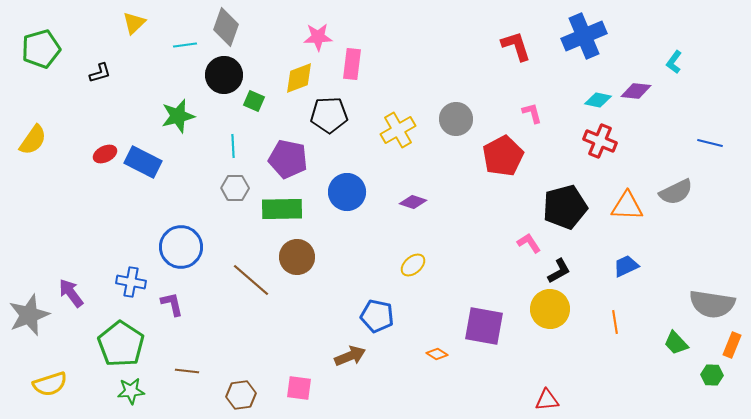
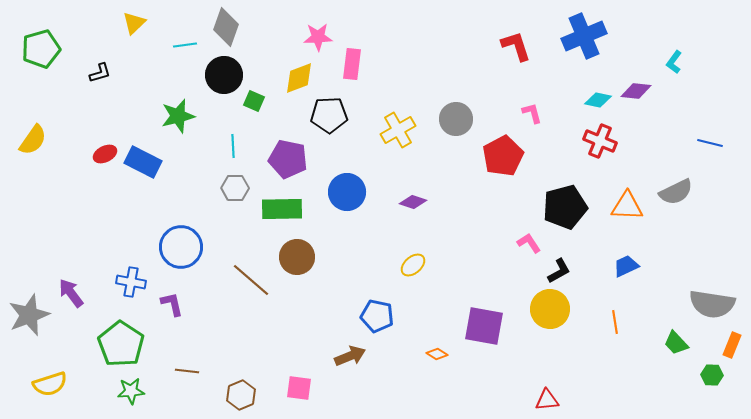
brown hexagon at (241, 395): rotated 16 degrees counterclockwise
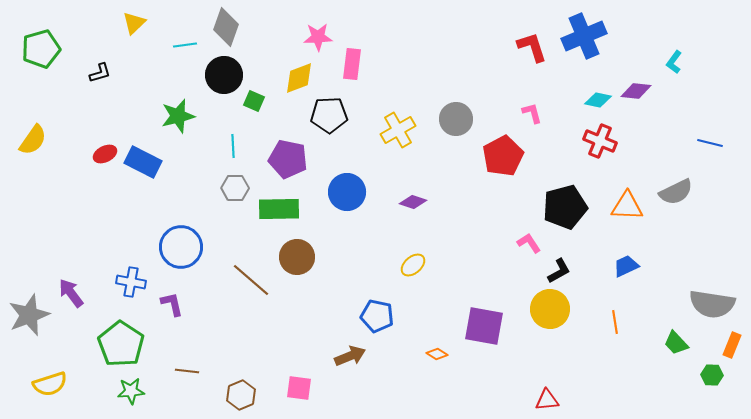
red L-shape at (516, 46): moved 16 px right, 1 px down
green rectangle at (282, 209): moved 3 px left
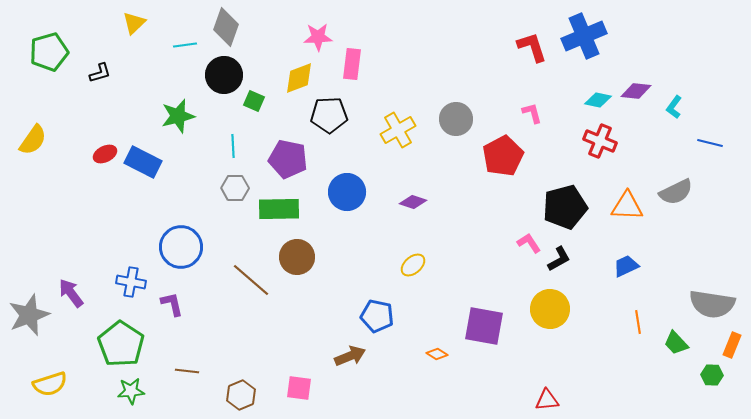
green pentagon at (41, 49): moved 8 px right, 3 px down
cyan L-shape at (674, 62): moved 45 px down
black L-shape at (559, 271): moved 12 px up
orange line at (615, 322): moved 23 px right
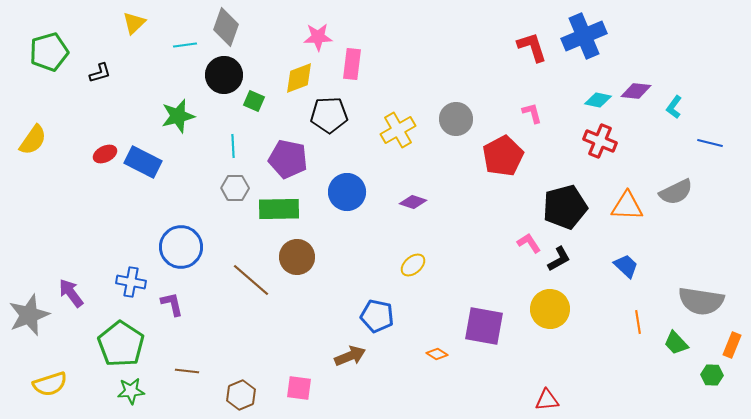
blue trapezoid at (626, 266): rotated 68 degrees clockwise
gray semicircle at (712, 304): moved 11 px left, 3 px up
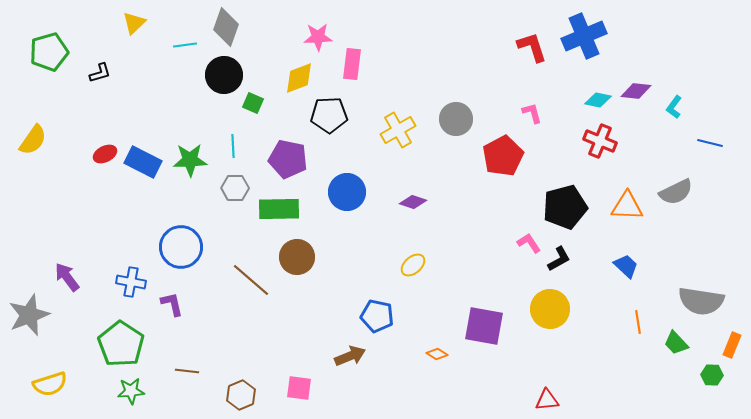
green square at (254, 101): moved 1 px left, 2 px down
green star at (178, 116): moved 12 px right, 44 px down; rotated 12 degrees clockwise
purple arrow at (71, 293): moved 4 px left, 16 px up
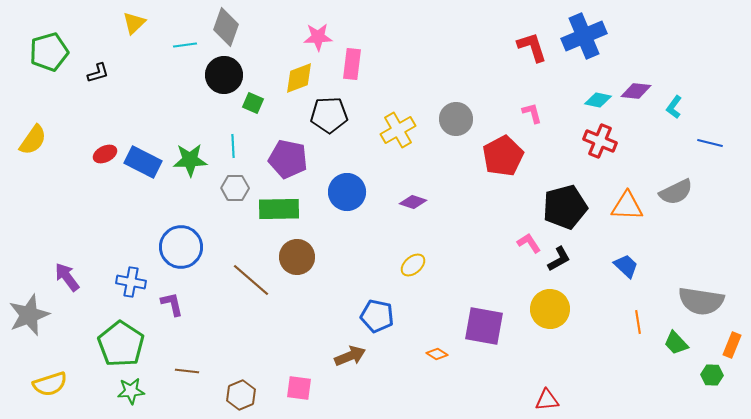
black L-shape at (100, 73): moved 2 px left
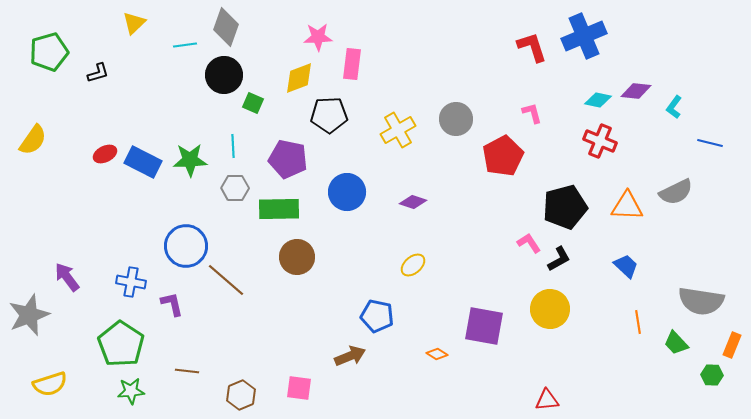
blue circle at (181, 247): moved 5 px right, 1 px up
brown line at (251, 280): moved 25 px left
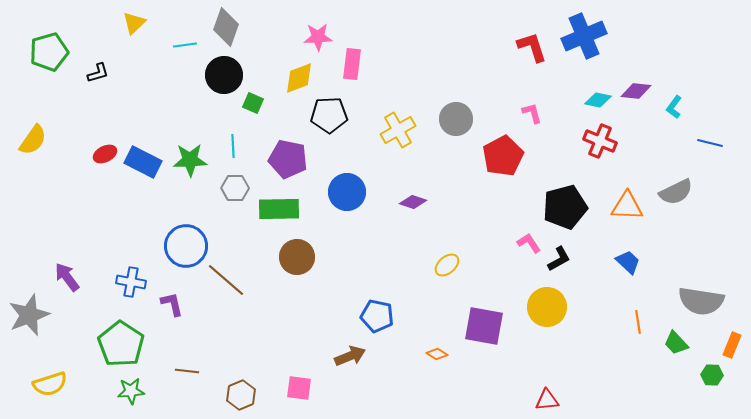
yellow ellipse at (413, 265): moved 34 px right
blue trapezoid at (626, 266): moved 2 px right, 4 px up
yellow circle at (550, 309): moved 3 px left, 2 px up
